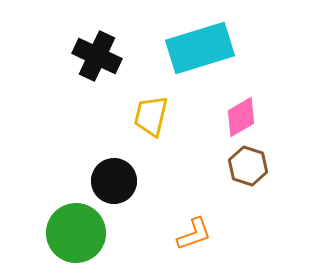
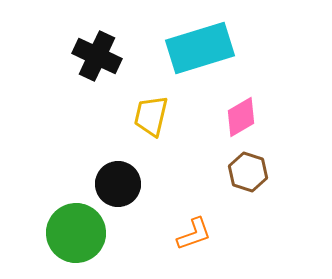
brown hexagon: moved 6 px down
black circle: moved 4 px right, 3 px down
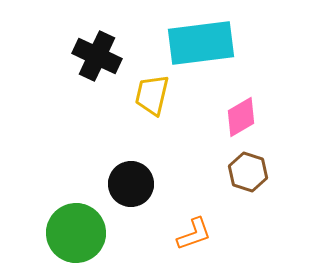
cyan rectangle: moved 1 px right, 5 px up; rotated 10 degrees clockwise
yellow trapezoid: moved 1 px right, 21 px up
black circle: moved 13 px right
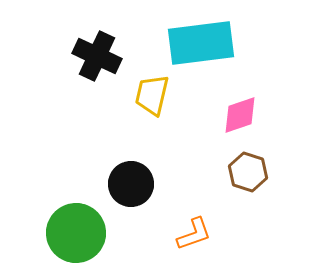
pink diamond: moved 1 px left, 2 px up; rotated 12 degrees clockwise
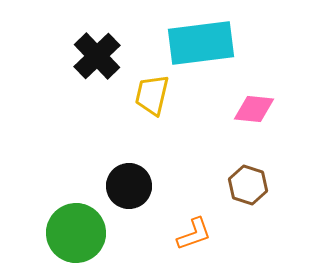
black cross: rotated 21 degrees clockwise
pink diamond: moved 14 px right, 6 px up; rotated 24 degrees clockwise
brown hexagon: moved 13 px down
black circle: moved 2 px left, 2 px down
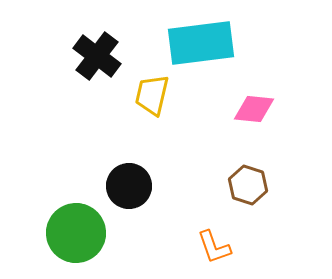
black cross: rotated 9 degrees counterclockwise
orange L-shape: moved 20 px right, 13 px down; rotated 90 degrees clockwise
